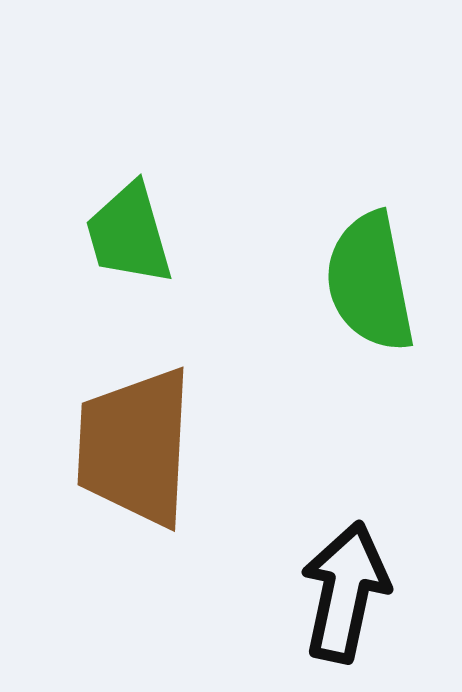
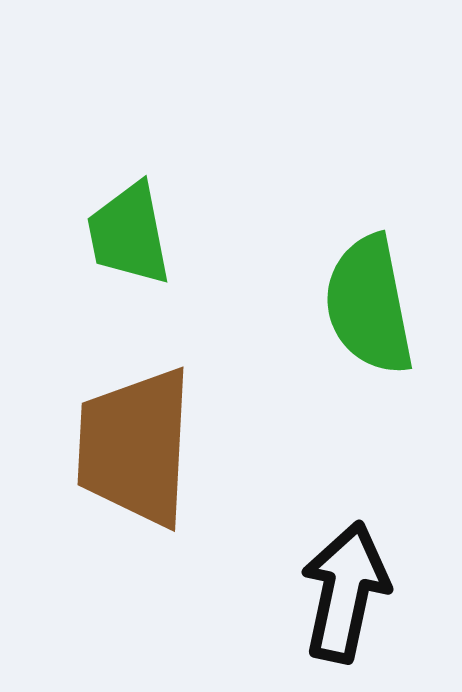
green trapezoid: rotated 5 degrees clockwise
green semicircle: moved 1 px left, 23 px down
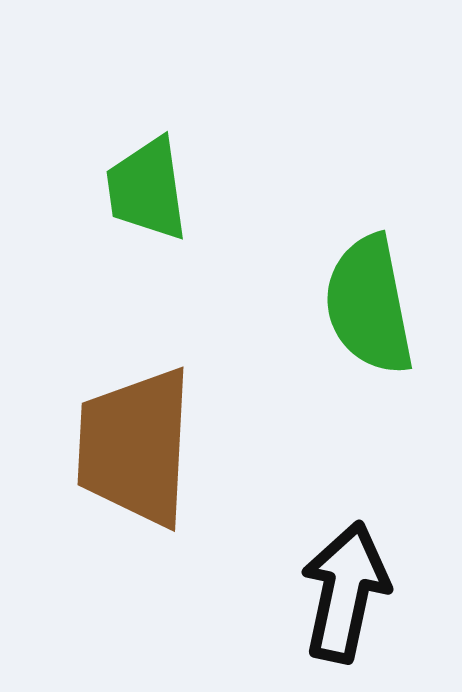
green trapezoid: moved 18 px right, 45 px up; rotated 3 degrees clockwise
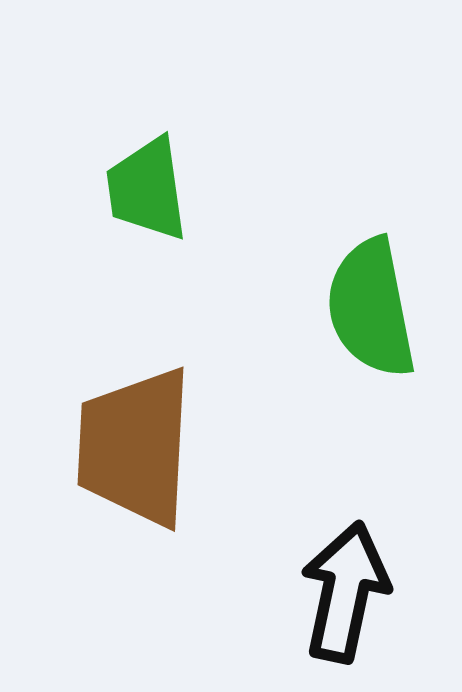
green semicircle: moved 2 px right, 3 px down
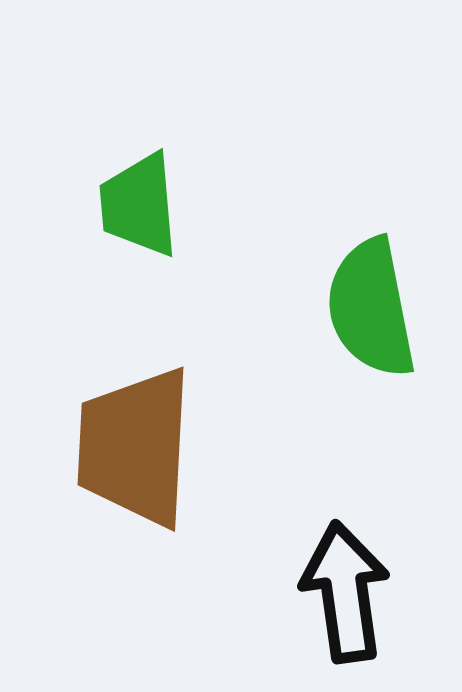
green trapezoid: moved 8 px left, 16 px down; rotated 3 degrees clockwise
black arrow: rotated 20 degrees counterclockwise
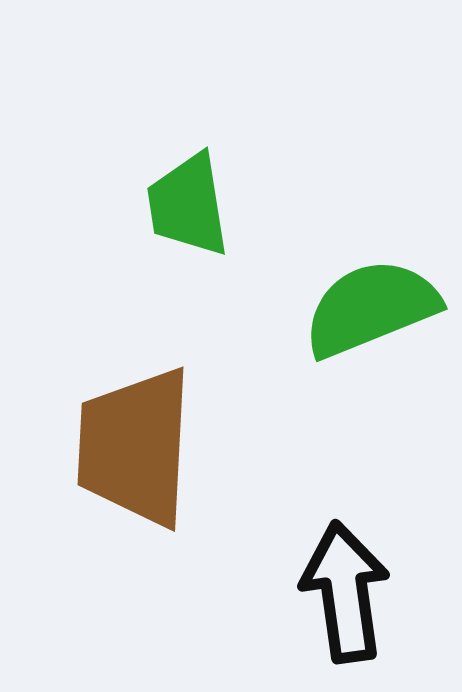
green trapezoid: moved 49 px right; rotated 4 degrees counterclockwise
green semicircle: rotated 79 degrees clockwise
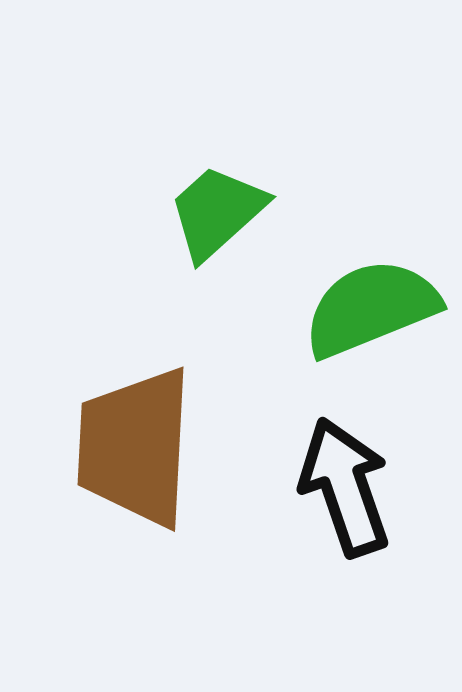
green trapezoid: moved 29 px right, 7 px down; rotated 57 degrees clockwise
black arrow: moved 105 px up; rotated 11 degrees counterclockwise
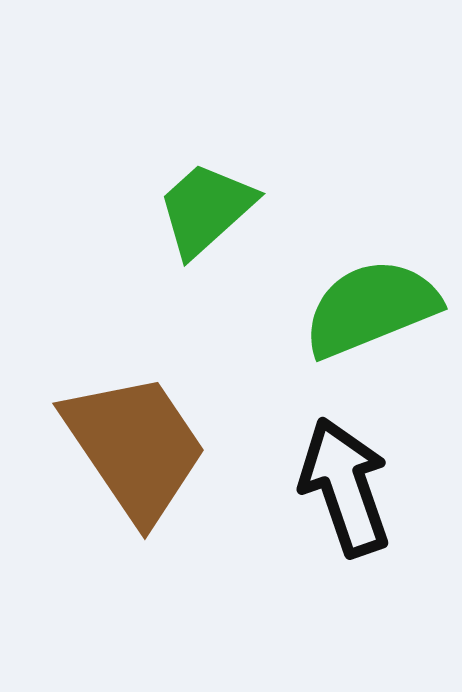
green trapezoid: moved 11 px left, 3 px up
brown trapezoid: rotated 143 degrees clockwise
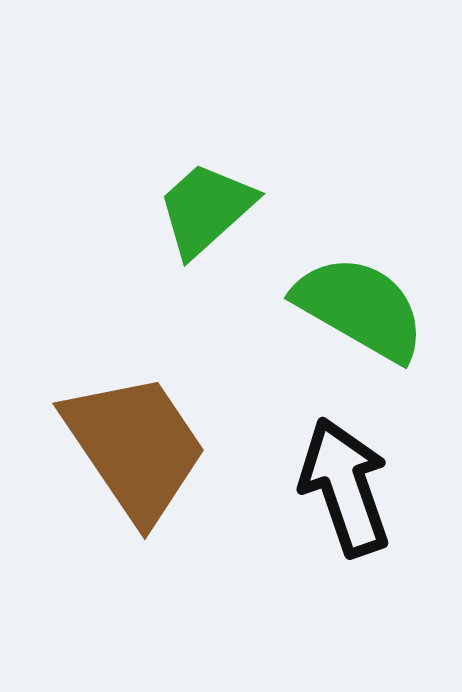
green semicircle: moved 11 px left; rotated 52 degrees clockwise
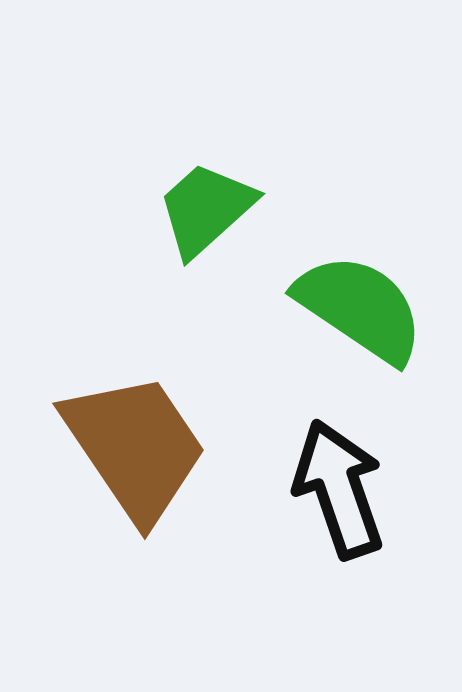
green semicircle: rotated 4 degrees clockwise
black arrow: moved 6 px left, 2 px down
